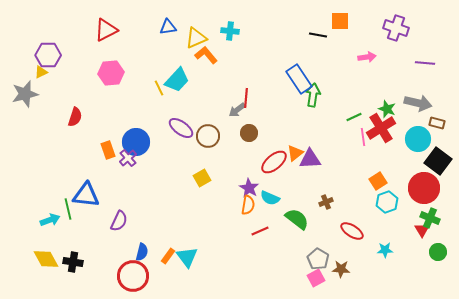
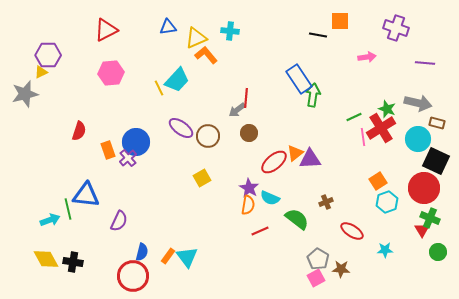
red semicircle at (75, 117): moved 4 px right, 14 px down
black square at (438, 161): moved 2 px left; rotated 12 degrees counterclockwise
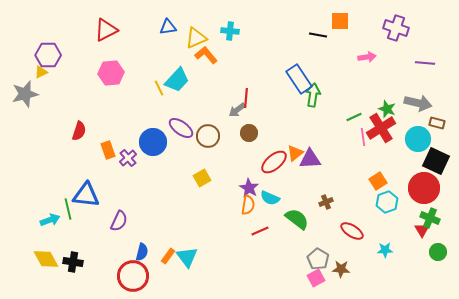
blue circle at (136, 142): moved 17 px right
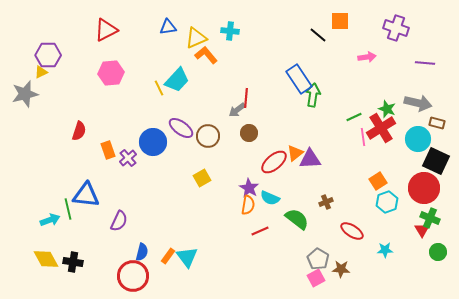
black line at (318, 35): rotated 30 degrees clockwise
